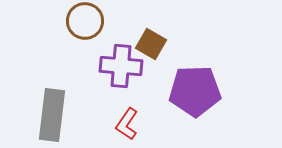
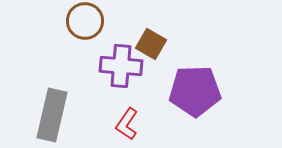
gray rectangle: rotated 6 degrees clockwise
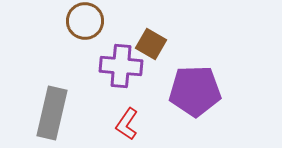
gray rectangle: moved 2 px up
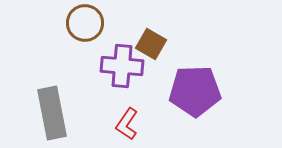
brown circle: moved 2 px down
purple cross: moved 1 px right
gray rectangle: rotated 24 degrees counterclockwise
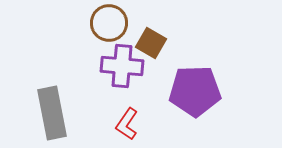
brown circle: moved 24 px right
brown square: moved 1 px up
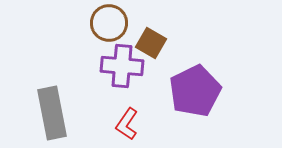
purple pentagon: rotated 24 degrees counterclockwise
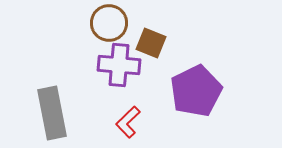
brown square: rotated 8 degrees counterclockwise
purple cross: moved 3 px left, 1 px up
purple pentagon: moved 1 px right
red L-shape: moved 1 px right, 2 px up; rotated 12 degrees clockwise
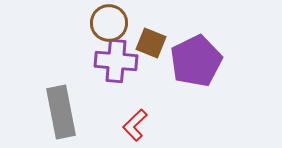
purple cross: moved 3 px left, 4 px up
purple pentagon: moved 30 px up
gray rectangle: moved 9 px right, 1 px up
red L-shape: moved 7 px right, 3 px down
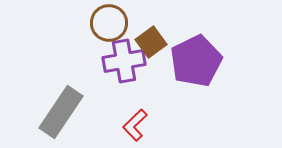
brown square: moved 1 px up; rotated 32 degrees clockwise
purple cross: moved 8 px right; rotated 15 degrees counterclockwise
gray rectangle: rotated 45 degrees clockwise
